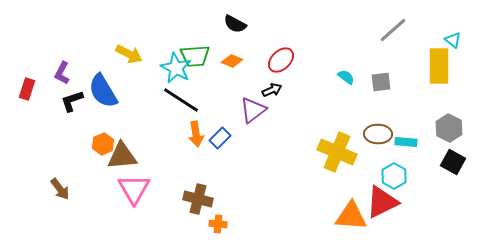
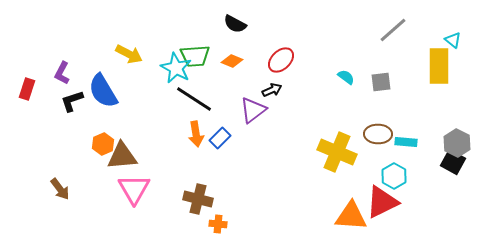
black line: moved 13 px right, 1 px up
gray hexagon: moved 8 px right, 15 px down
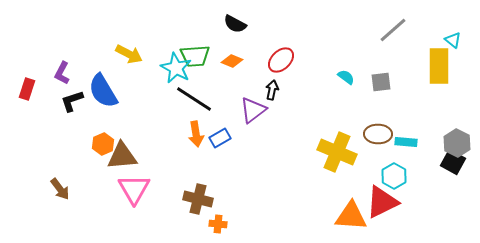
black arrow: rotated 54 degrees counterclockwise
blue rectangle: rotated 15 degrees clockwise
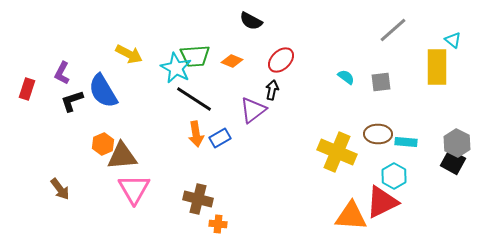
black semicircle: moved 16 px right, 3 px up
yellow rectangle: moved 2 px left, 1 px down
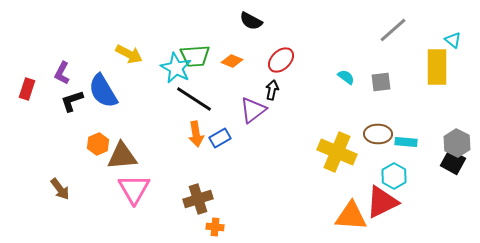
orange hexagon: moved 5 px left
brown cross: rotated 32 degrees counterclockwise
orange cross: moved 3 px left, 3 px down
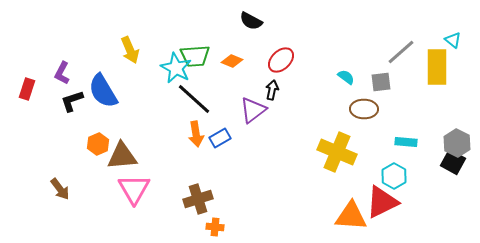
gray line: moved 8 px right, 22 px down
yellow arrow: moved 1 px right, 4 px up; rotated 40 degrees clockwise
black line: rotated 9 degrees clockwise
brown ellipse: moved 14 px left, 25 px up
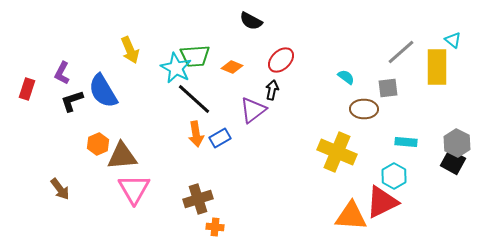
orange diamond: moved 6 px down
gray square: moved 7 px right, 6 px down
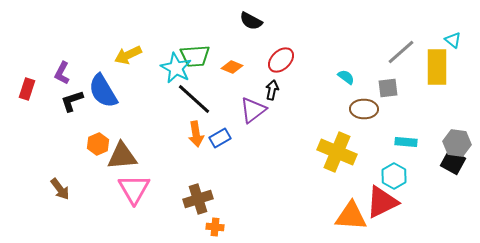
yellow arrow: moved 2 px left, 5 px down; rotated 88 degrees clockwise
gray hexagon: rotated 20 degrees counterclockwise
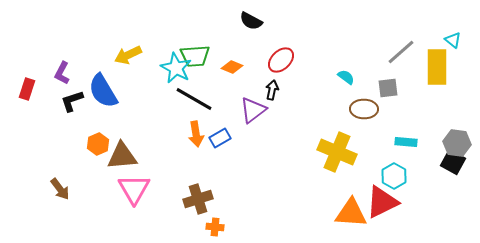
black line: rotated 12 degrees counterclockwise
orange triangle: moved 3 px up
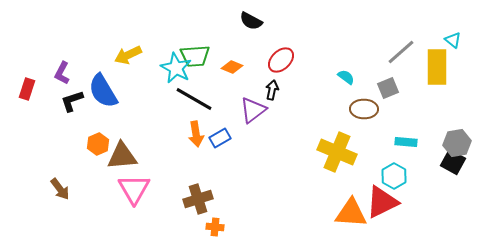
gray square: rotated 15 degrees counterclockwise
gray hexagon: rotated 16 degrees counterclockwise
